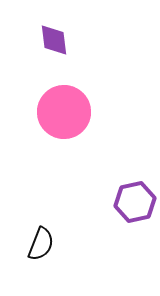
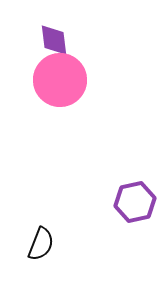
pink circle: moved 4 px left, 32 px up
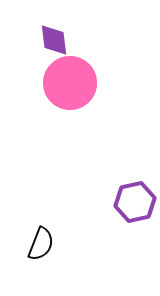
pink circle: moved 10 px right, 3 px down
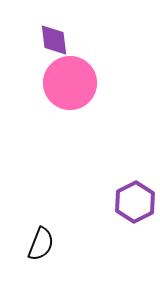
purple hexagon: rotated 15 degrees counterclockwise
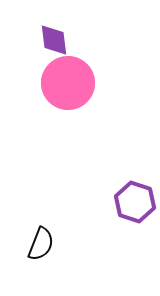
pink circle: moved 2 px left
purple hexagon: rotated 15 degrees counterclockwise
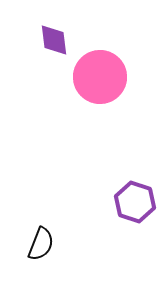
pink circle: moved 32 px right, 6 px up
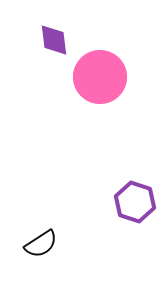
black semicircle: rotated 36 degrees clockwise
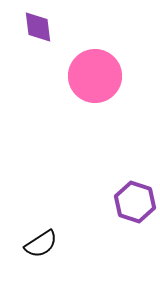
purple diamond: moved 16 px left, 13 px up
pink circle: moved 5 px left, 1 px up
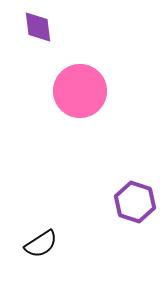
pink circle: moved 15 px left, 15 px down
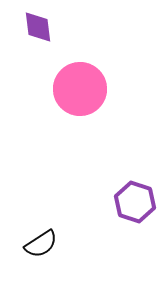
pink circle: moved 2 px up
